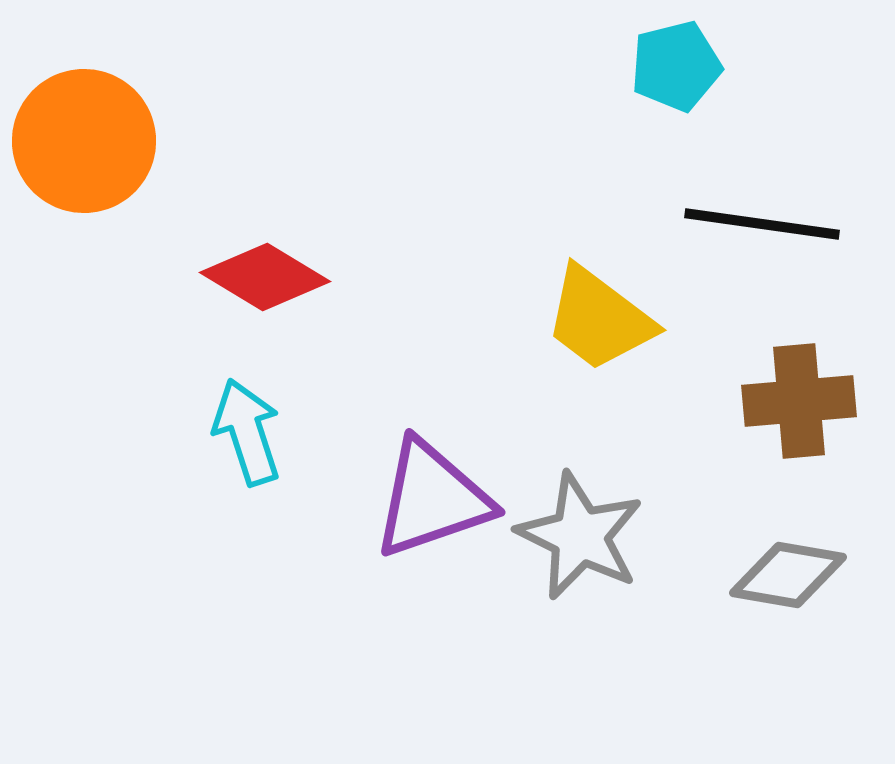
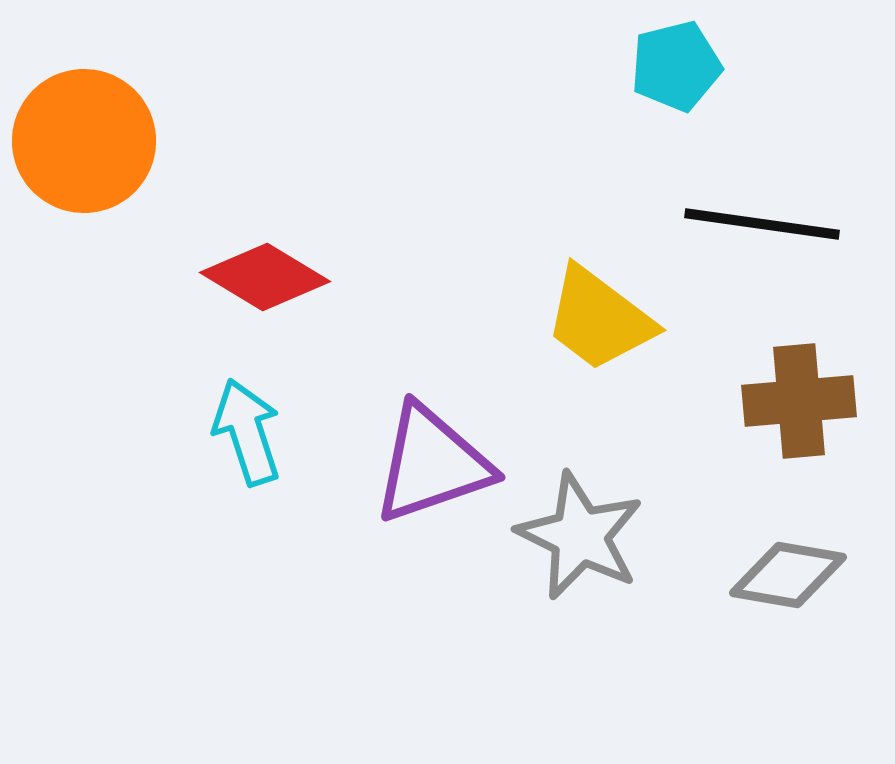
purple triangle: moved 35 px up
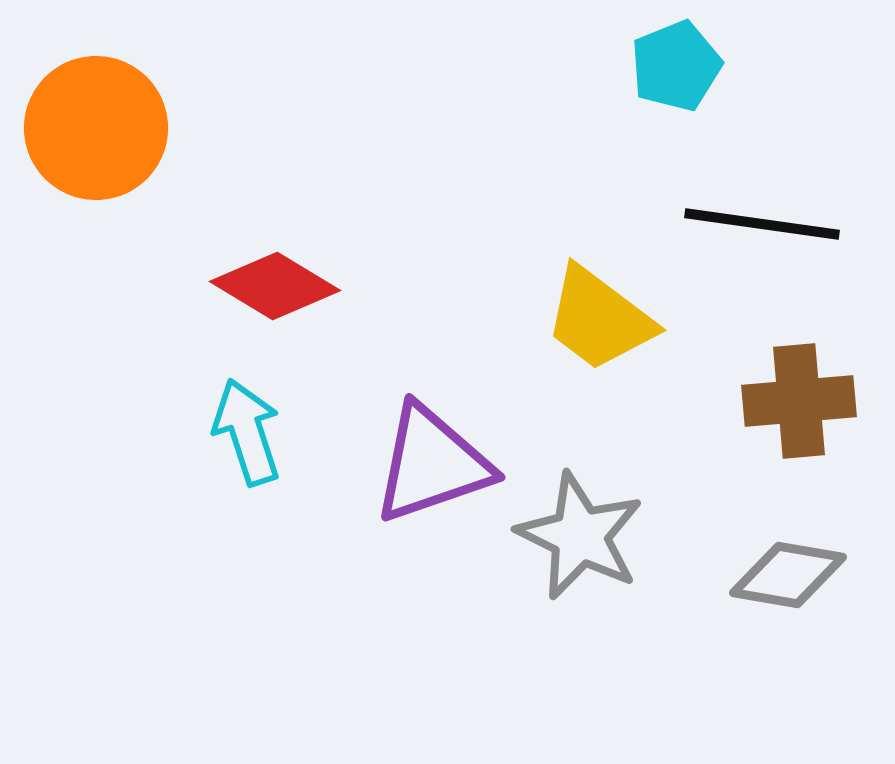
cyan pentagon: rotated 8 degrees counterclockwise
orange circle: moved 12 px right, 13 px up
red diamond: moved 10 px right, 9 px down
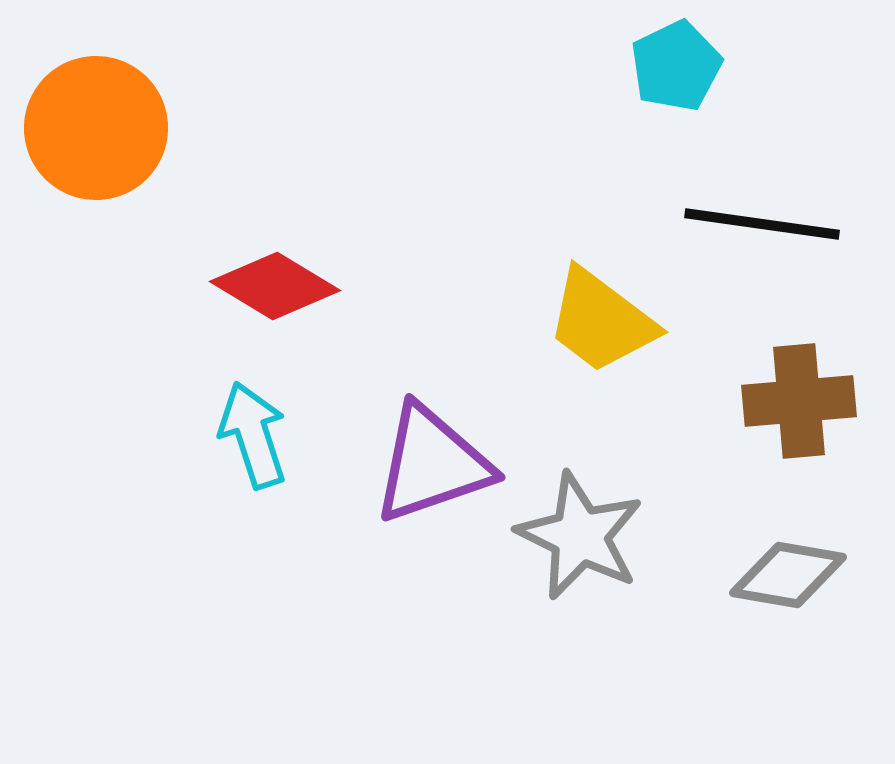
cyan pentagon: rotated 4 degrees counterclockwise
yellow trapezoid: moved 2 px right, 2 px down
cyan arrow: moved 6 px right, 3 px down
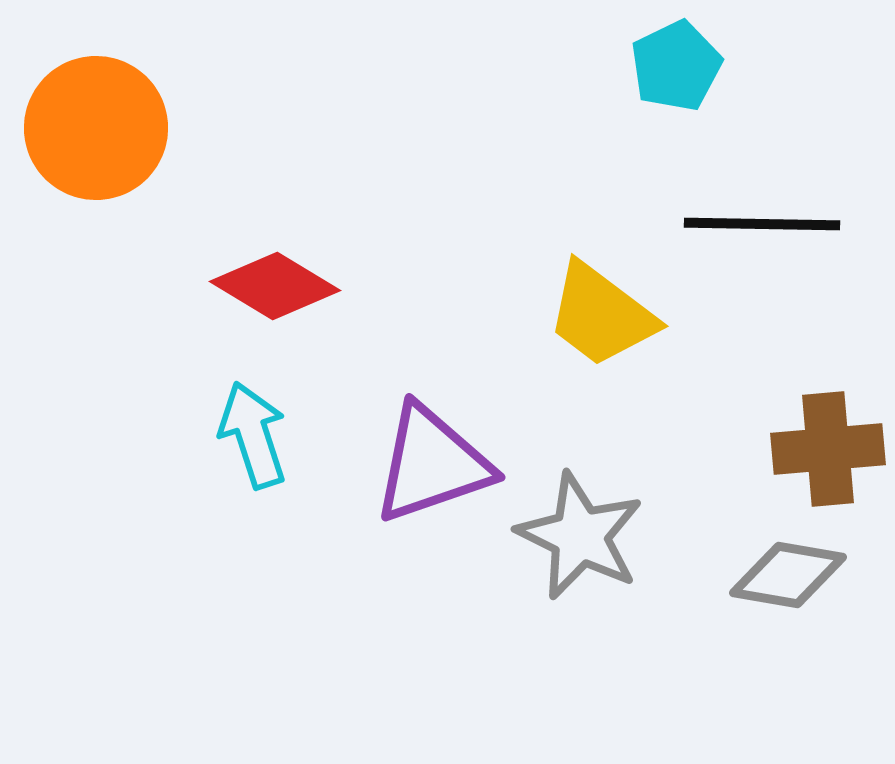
black line: rotated 7 degrees counterclockwise
yellow trapezoid: moved 6 px up
brown cross: moved 29 px right, 48 px down
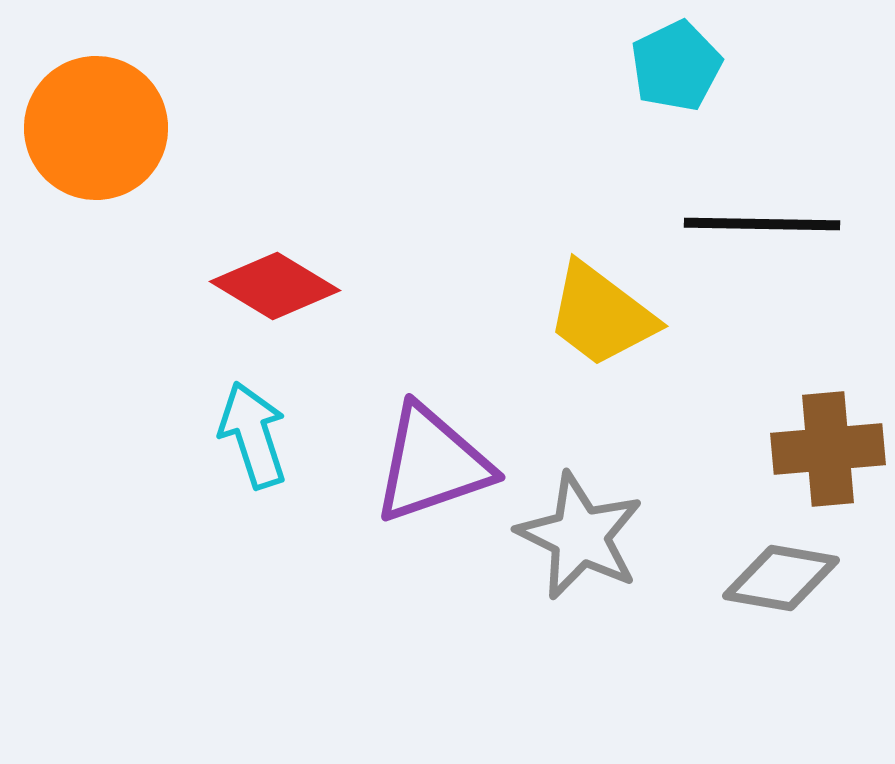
gray diamond: moved 7 px left, 3 px down
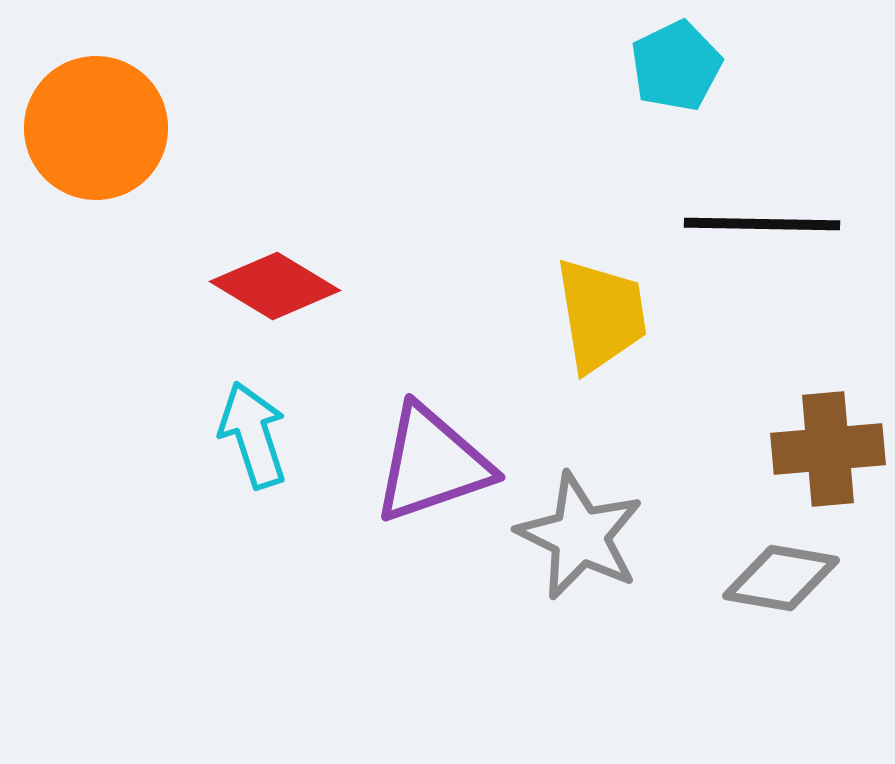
yellow trapezoid: rotated 136 degrees counterclockwise
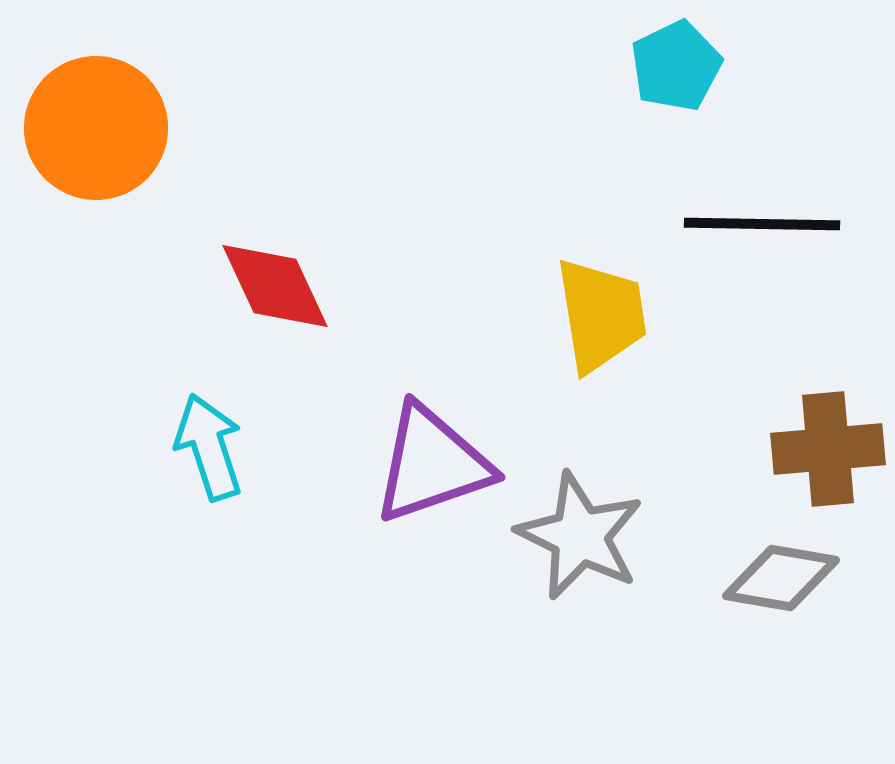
red diamond: rotated 34 degrees clockwise
cyan arrow: moved 44 px left, 12 px down
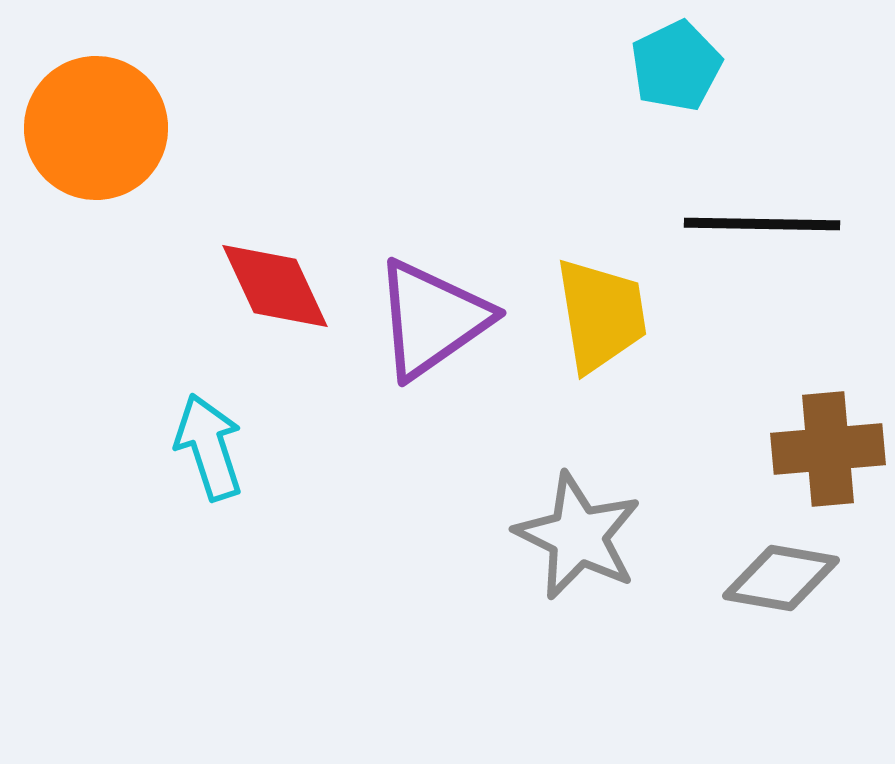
purple triangle: moved 145 px up; rotated 16 degrees counterclockwise
gray star: moved 2 px left
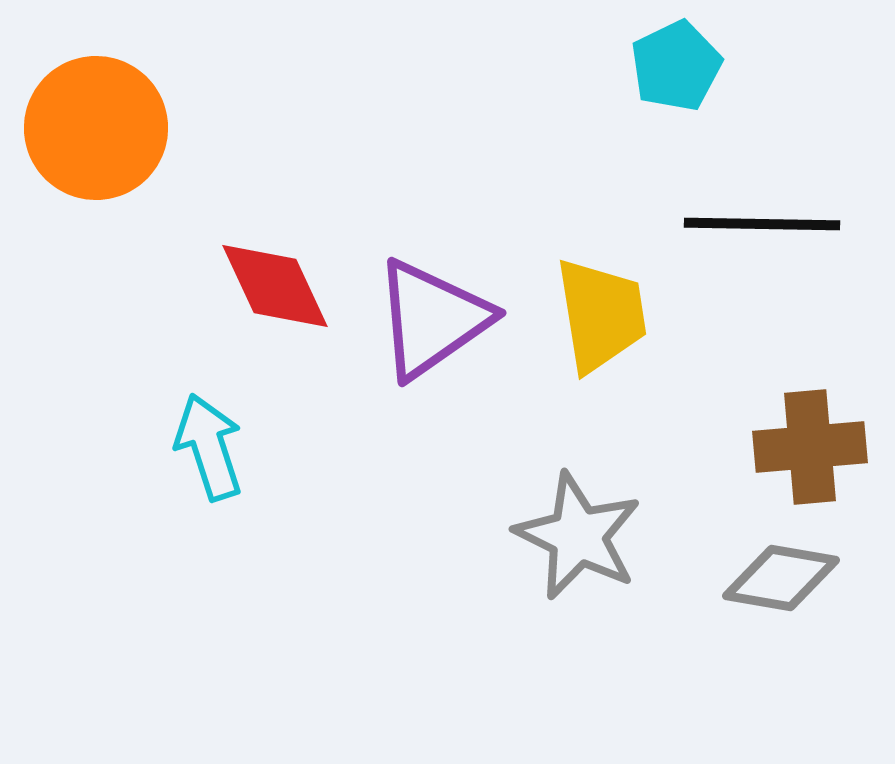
brown cross: moved 18 px left, 2 px up
